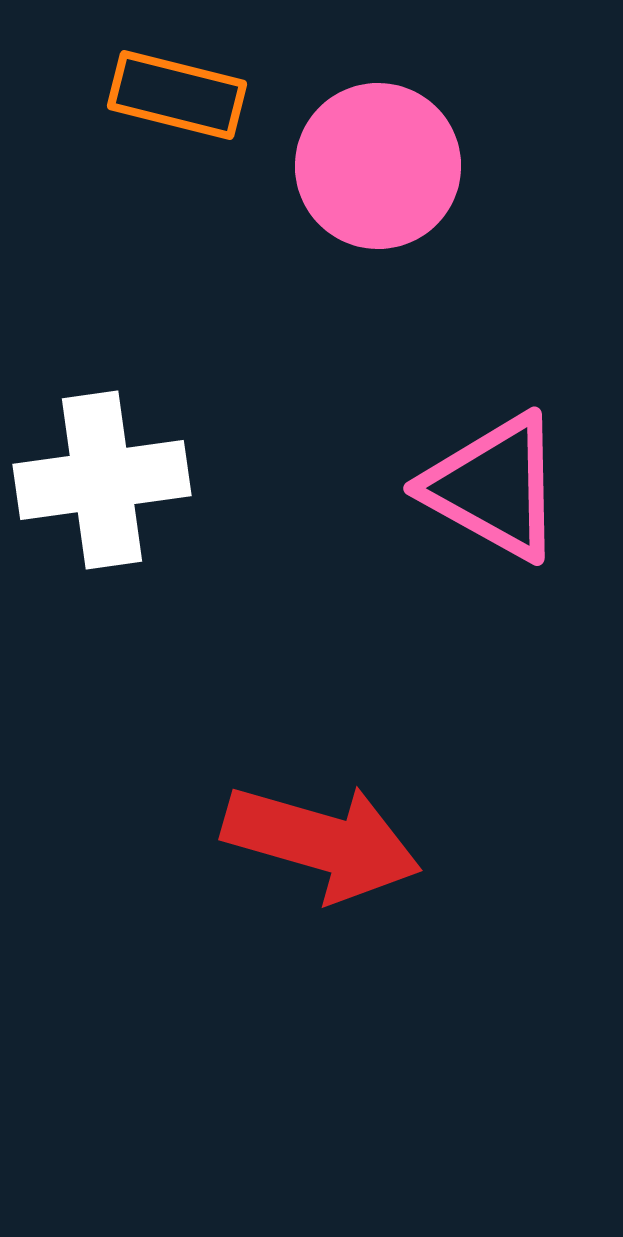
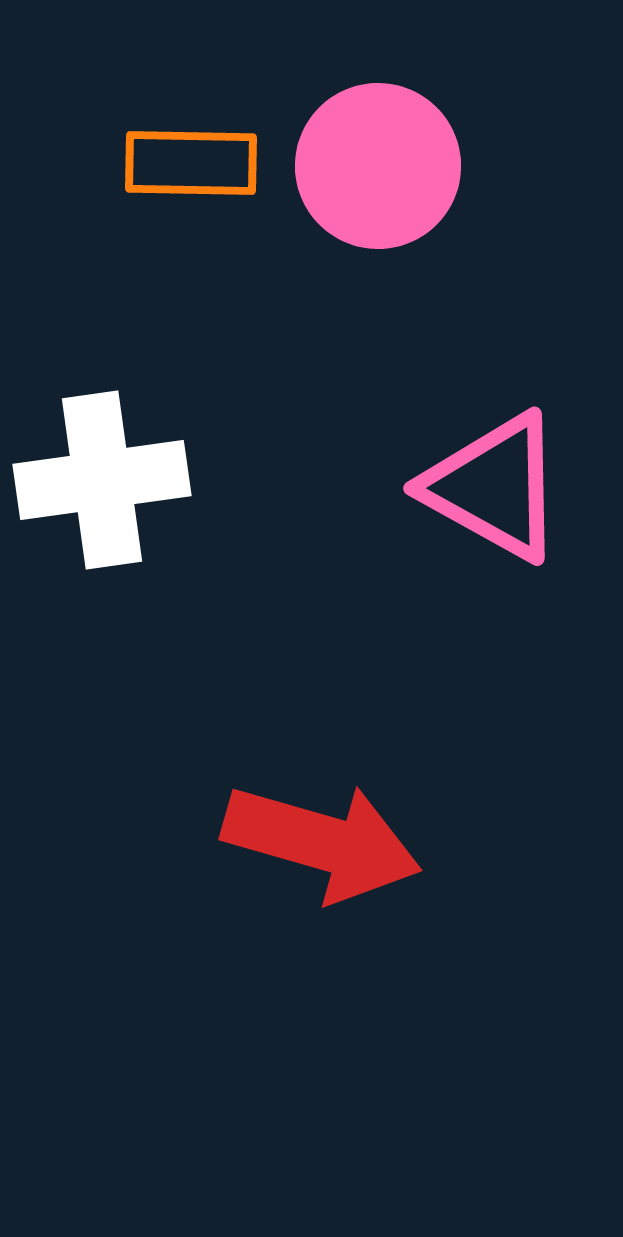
orange rectangle: moved 14 px right, 68 px down; rotated 13 degrees counterclockwise
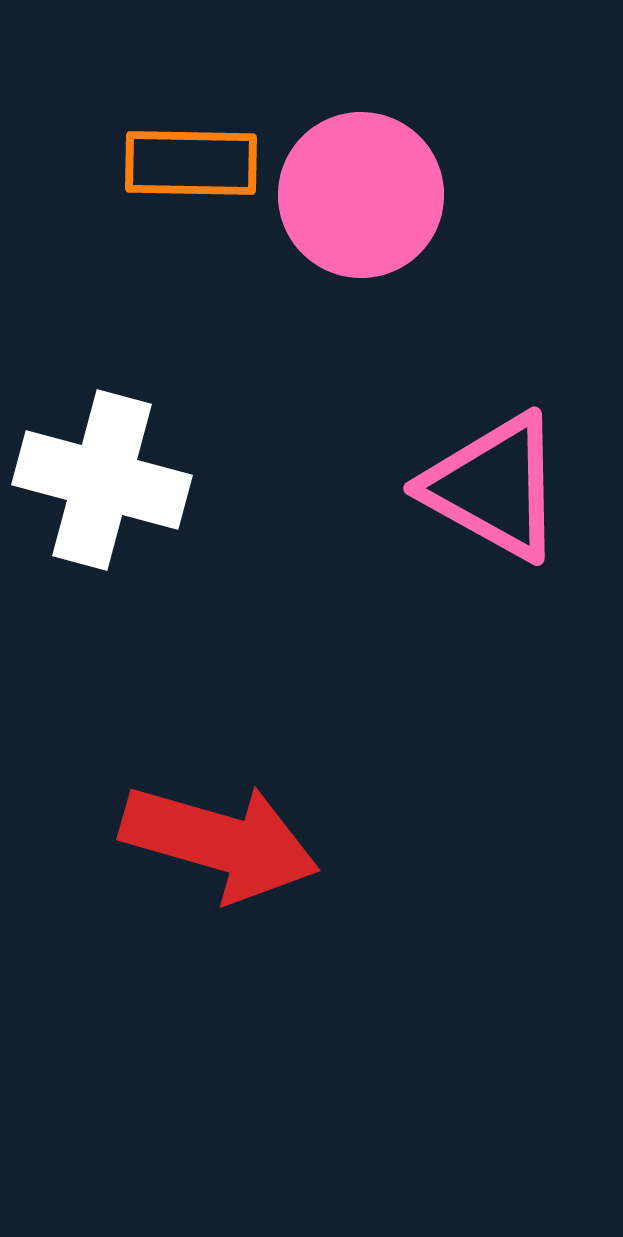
pink circle: moved 17 px left, 29 px down
white cross: rotated 23 degrees clockwise
red arrow: moved 102 px left
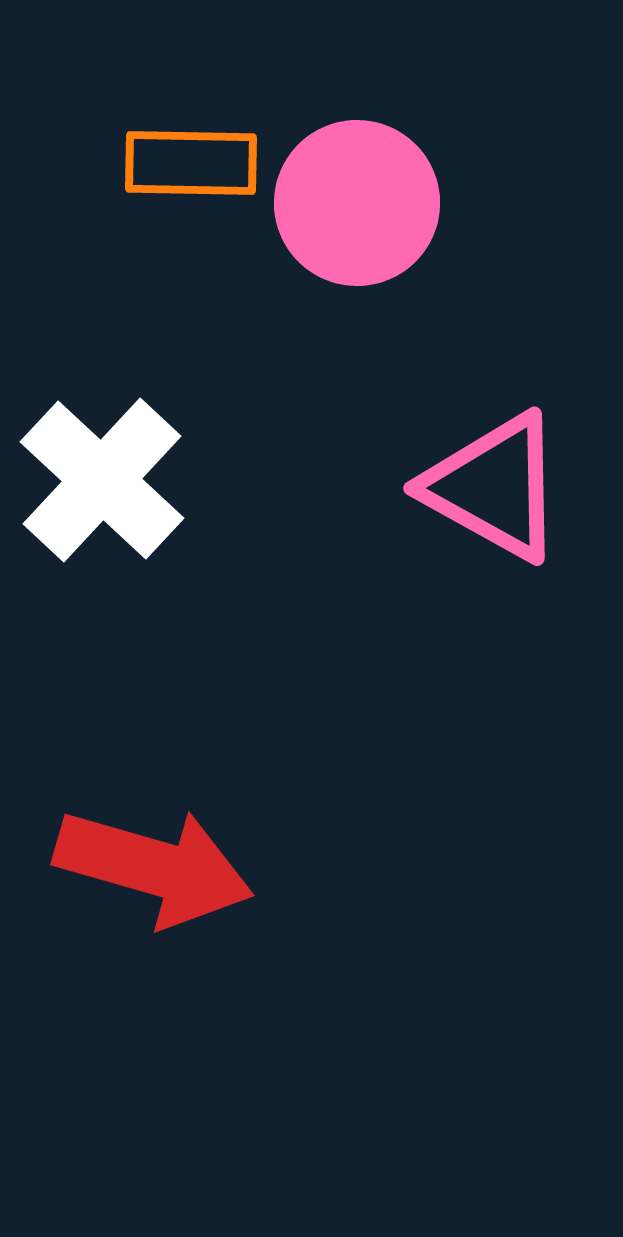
pink circle: moved 4 px left, 8 px down
white cross: rotated 28 degrees clockwise
red arrow: moved 66 px left, 25 px down
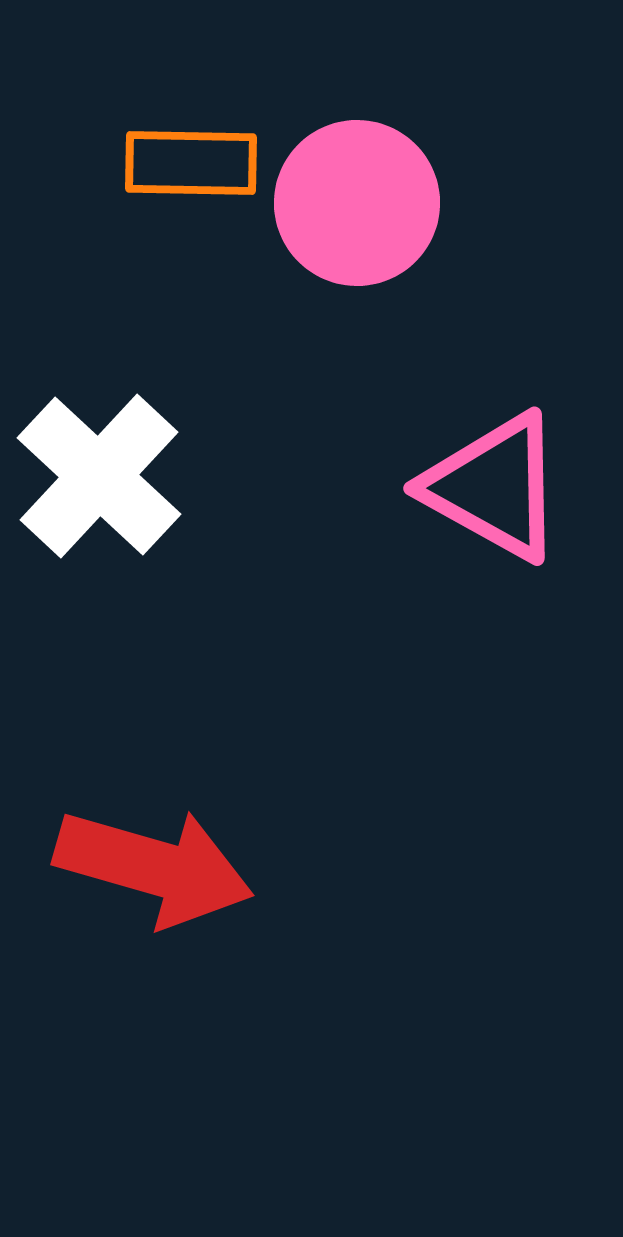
white cross: moved 3 px left, 4 px up
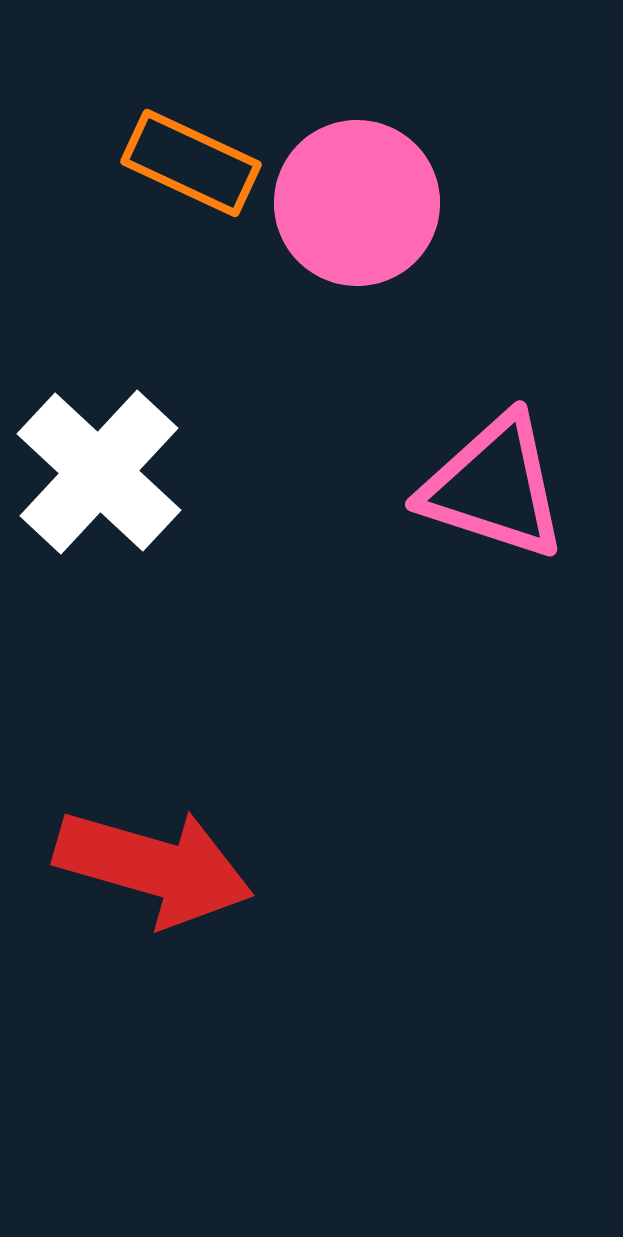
orange rectangle: rotated 24 degrees clockwise
white cross: moved 4 px up
pink triangle: rotated 11 degrees counterclockwise
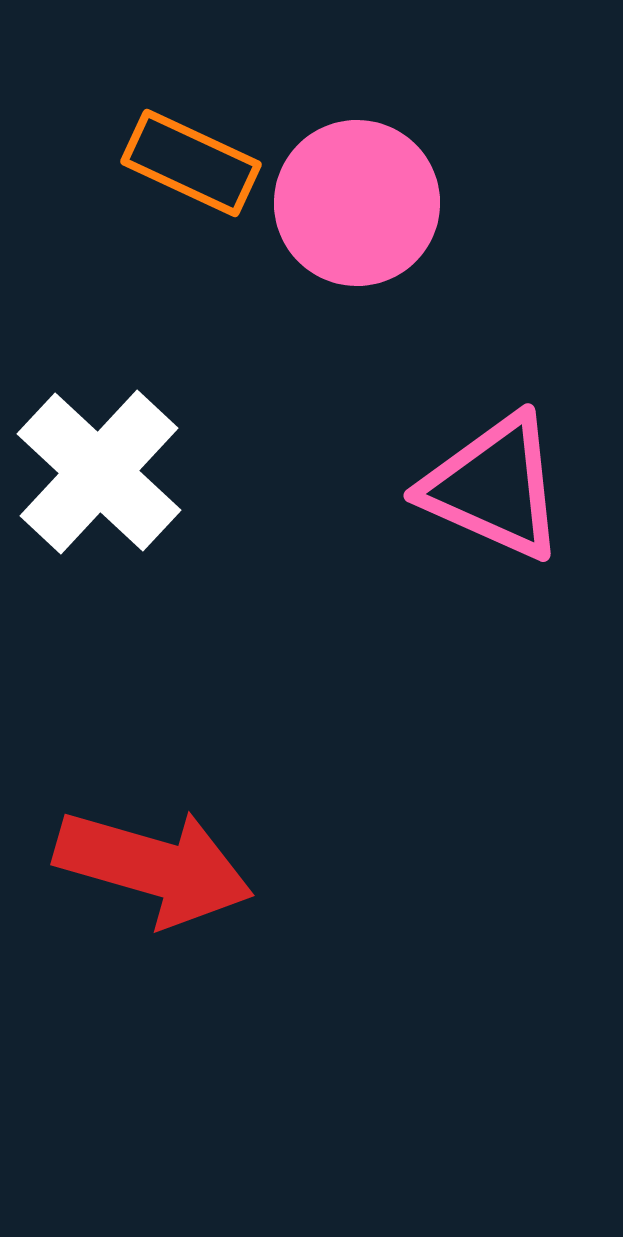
pink triangle: rotated 6 degrees clockwise
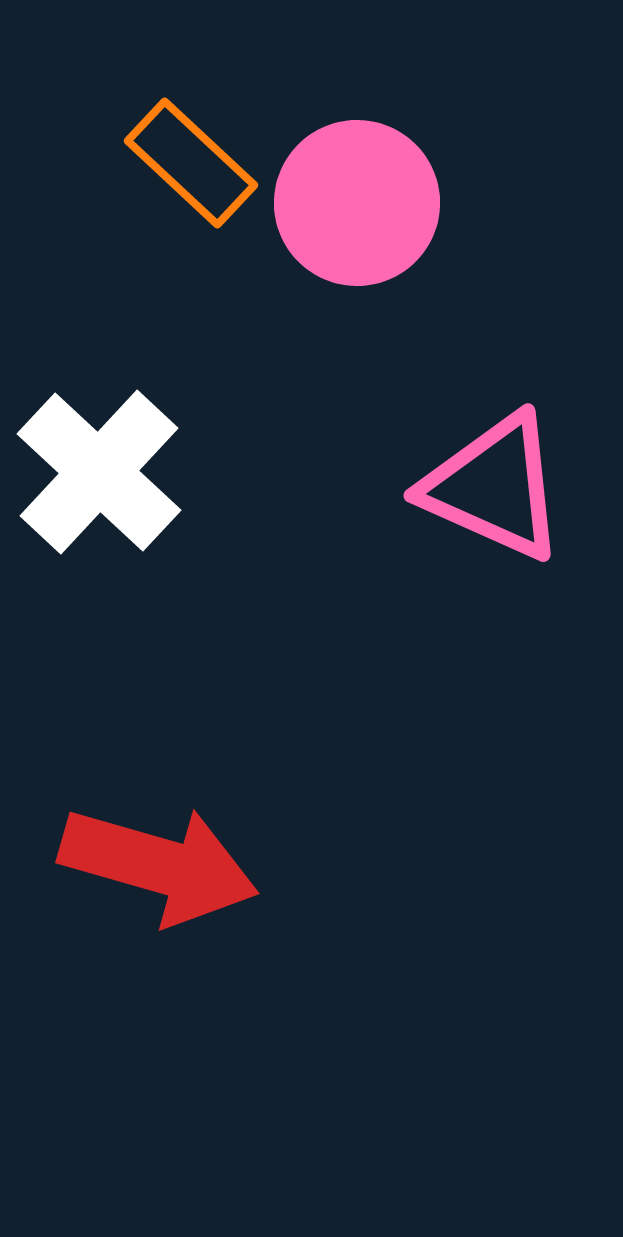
orange rectangle: rotated 18 degrees clockwise
red arrow: moved 5 px right, 2 px up
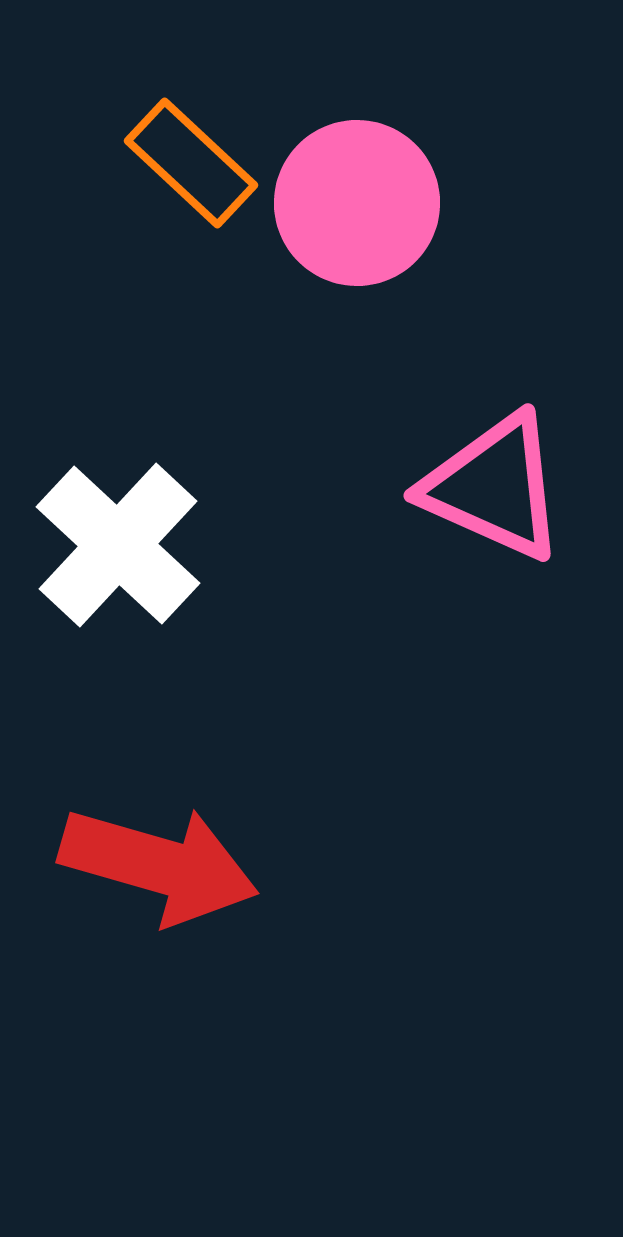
white cross: moved 19 px right, 73 px down
